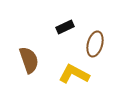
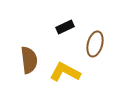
brown semicircle: rotated 12 degrees clockwise
yellow L-shape: moved 9 px left, 2 px up
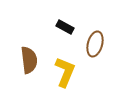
black rectangle: rotated 54 degrees clockwise
yellow L-shape: rotated 84 degrees clockwise
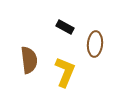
brown ellipse: rotated 10 degrees counterclockwise
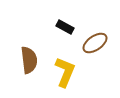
brown ellipse: moved 1 px up; rotated 50 degrees clockwise
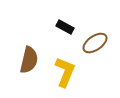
brown semicircle: rotated 20 degrees clockwise
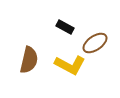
yellow L-shape: moved 5 px right, 7 px up; rotated 96 degrees clockwise
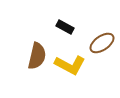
brown ellipse: moved 7 px right
brown semicircle: moved 8 px right, 4 px up
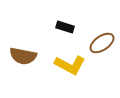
black rectangle: rotated 12 degrees counterclockwise
brown semicircle: moved 14 px left; rotated 88 degrees clockwise
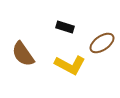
brown semicircle: moved 2 px up; rotated 44 degrees clockwise
